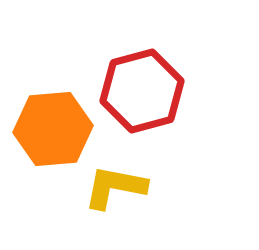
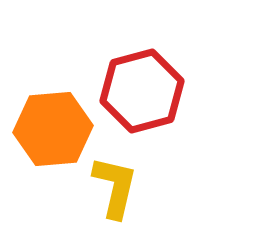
yellow L-shape: rotated 92 degrees clockwise
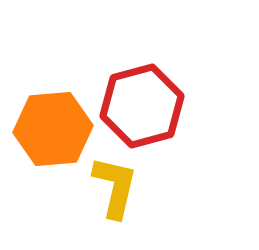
red hexagon: moved 15 px down
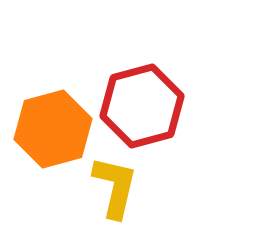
orange hexagon: rotated 10 degrees counterclockwise
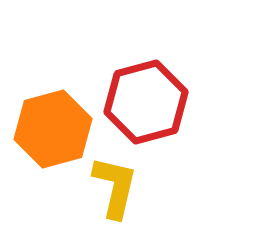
red hexagon: moved 4 px right, 4 px up
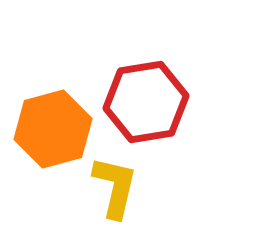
red hexagon: rotated 6 degrees clockwise
